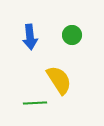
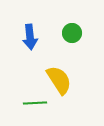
green circle: moved 2 px up
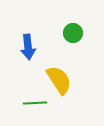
green circle: moved 1 px right
blue arrow: moved 2 px left, 10 px down
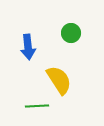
green circle: moved 2 px left
green line: moved 2 px right, 3 px down
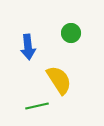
green line: rotated 10 degrees counterclockwise
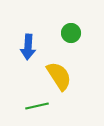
blue arrow: rotated 10 degrees clockwise
yellow semicircle: moved 4 px up
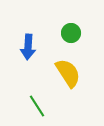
yellow semicircle: moved 9 px right, 3 px up
green line: rotated 70 degrees clockwise
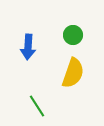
green circle: moved 2 px right, 2 px down
yellow semicircle: moved 5 px right; rotated 52 degrees clockwise
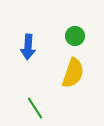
green circle: moved 2 px right, 1 px down
green line: moved 2 px left, 2 px down
